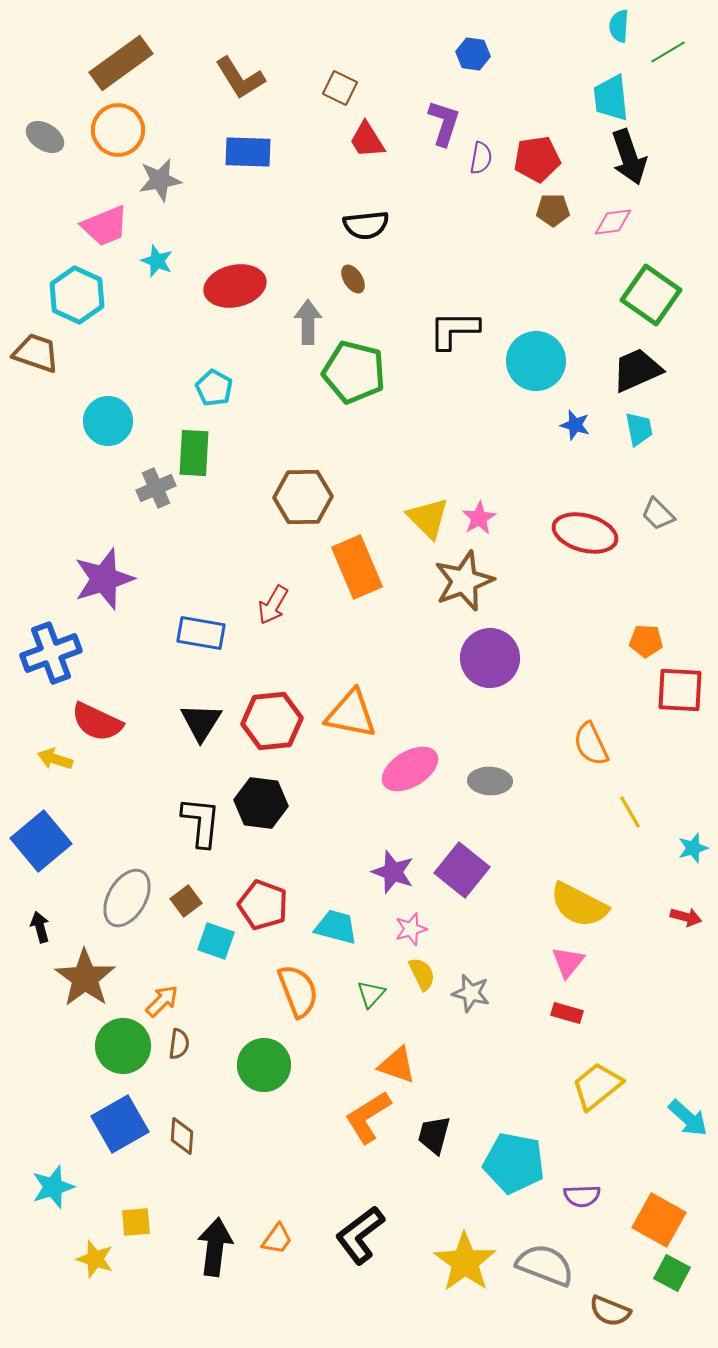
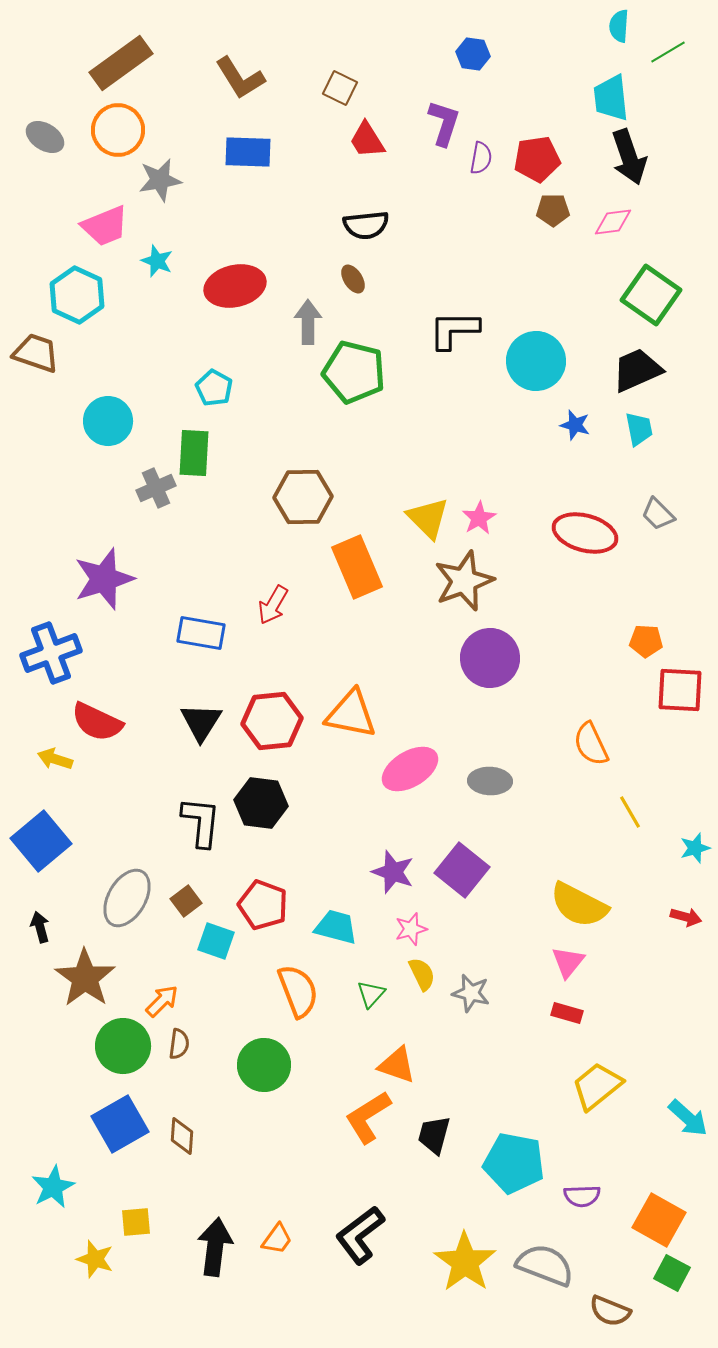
cyan star at (693, 848): moved 2 px right
cyan star at (53, 1187): rotated 9 degrees counterclockwise
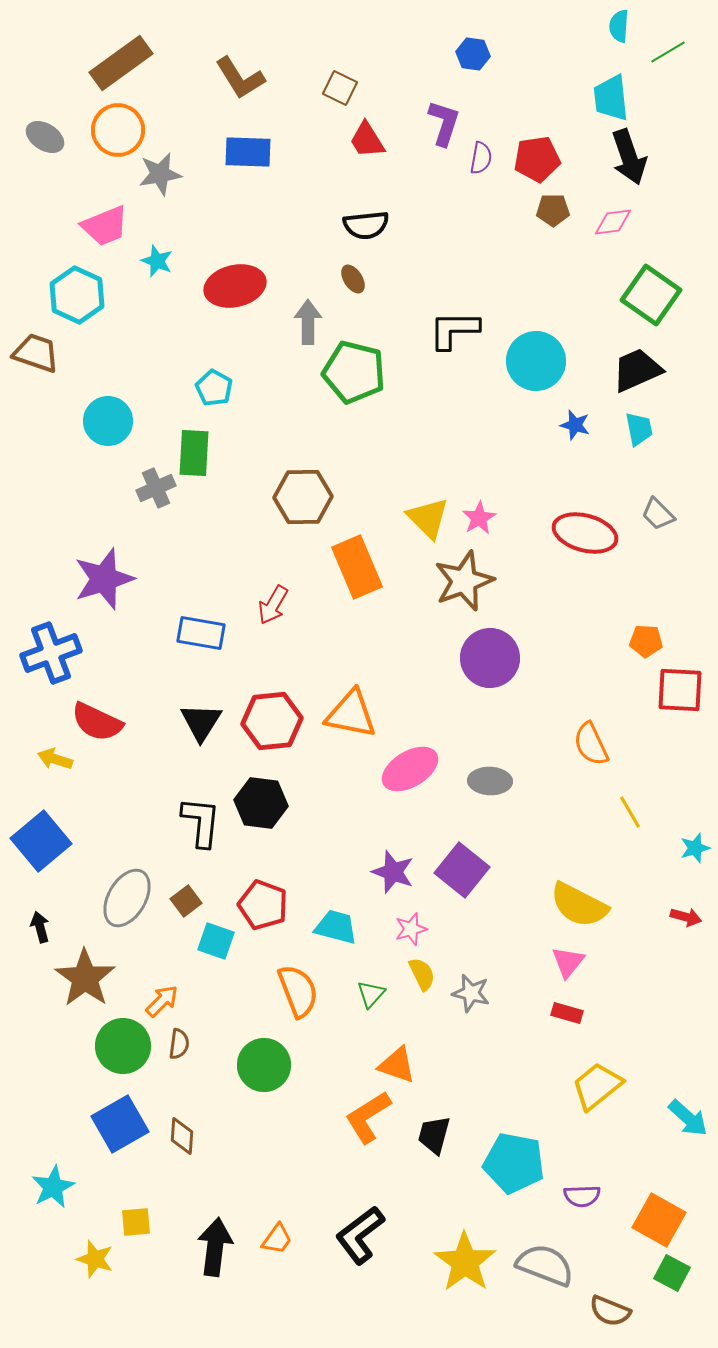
gray star at (160, 180): moved 6 px up
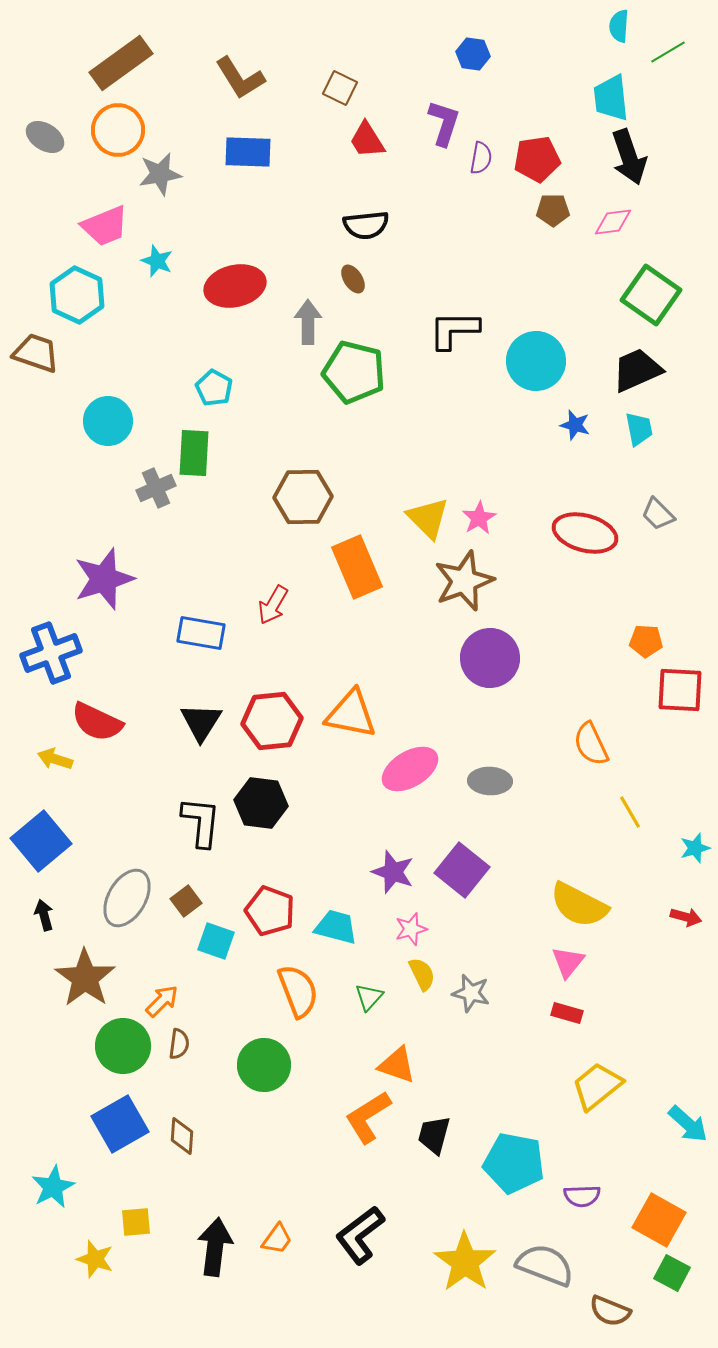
red pentagon at (263, 905): moved 7 px right, 6 px down
black arrow at (40, 927): moved 4 px right, 12 px up
green triangle at (371, 994): moved 2 px left, 3 px down
cyan arrow at (688, 1118): moved 6 px down
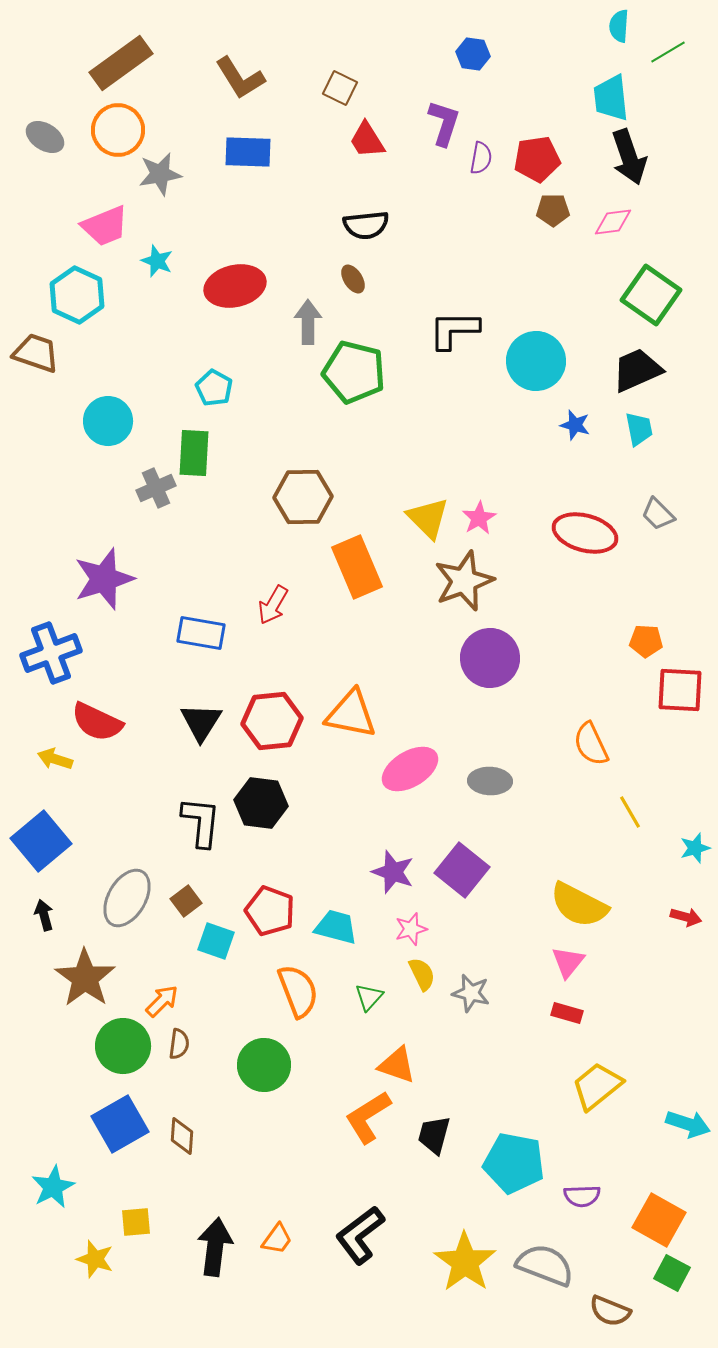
cyan arrow at (688, 1124): rotated 24 degrees counterclockwise
